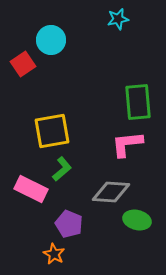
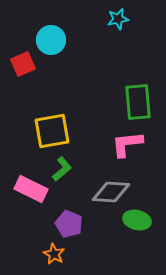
red square: rotated 10 degrees clockwise
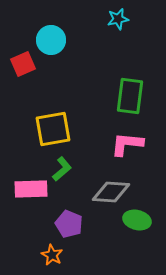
green rectangle: moved 8 px left, 6 px up; rotated 12 degrees clockwise
yellow square: moved 1 px right, 2 px up
pink L-shape: rotated 12 degrees clockwise
pink rectangle: rotated 28 degrees counterclockwise
orange star: moved 2 px left, 1 px down
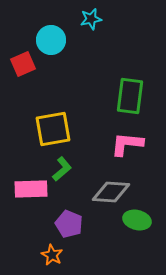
cyan star: moved 27 px left
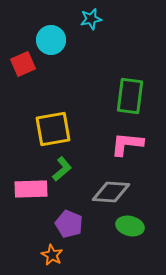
green ellipse: moved 7 px left, 6 px down
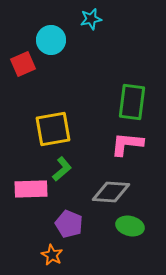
green rectangle: moved 2 px right, 6 px down
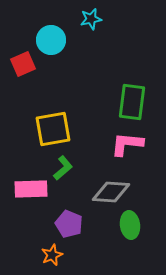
green L-shape: moved 1 px right, 1 px up
green ellipse: moved 1 px up; rotated 68 degrees clockwise
orange star: rotated 20 degrees clockwise
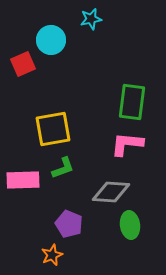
green L-shape: rotated 20 degrees clockwise
pink rectangle: moved 8 px left, 9 px up
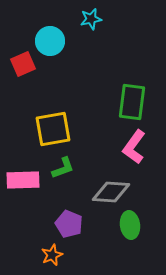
cyan circle: moved 1 px left, 1 px down
pink L-shape: moved 7 px right, 3 px down; rotated 60 degrees counterclockwise
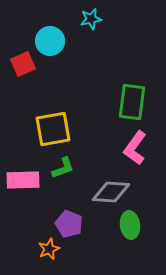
pink L-shape: moved 1 px right, 1 px down
orange star: moved 3 px left, 6 px up
